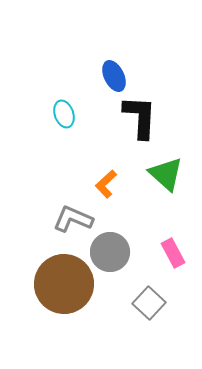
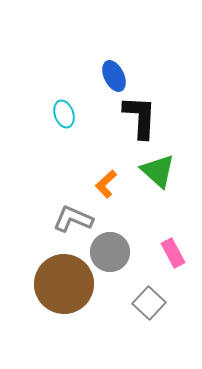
green triangle: moved 8 px left, 3 px up
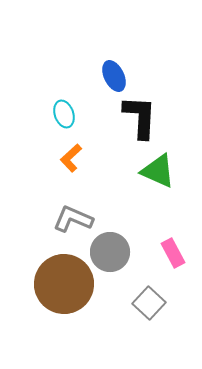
green triangle: rotated 18 degrees counterclockwise
orange L-shape: moved 35 px left, 26 px up
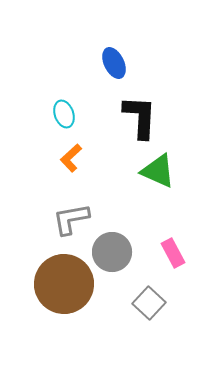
blue ellipse: moved 13 px up
gray L-shape: moved 2 px left; rotated 33 degrees counterclockwise
gray circle: moved 2 px right
